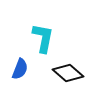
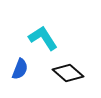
cyan L-shape: rotated 44 degrees counterclockwise
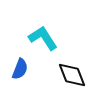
black diamond: moved 4 px right, 2 px down; rotated 28 degrees clockwise
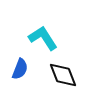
black diamond: moved 9 px left
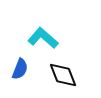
cyan L-shape: rotated 16 degrees counterclockwise
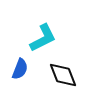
cyan L-shape: rotated 112 degrees clockwise
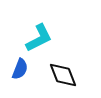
cyan L-shape: moved 4 px left
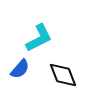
blue semicircle: rotated 20 degrees clockwise
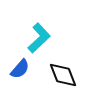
cyan L-shape: rotated 16 degrees counterclockwise
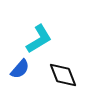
cyan L-shape: moved 1 px down; rotated 12 degrees clockwise
